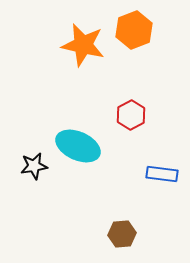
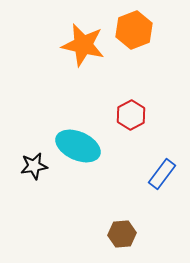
blue rectangle: rotated 60 degrees counterclockwise
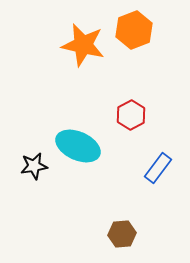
blue rectangle: moved 4 px left, 6 px up
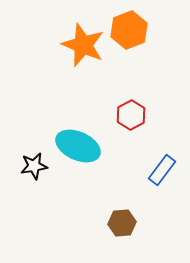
orange hexagon: moved 5 px left
orange star: rotated 9 degrees clockwise
blue rectangle: moved 4 px right, 2 px down
brown hexagon: moved 11 px up
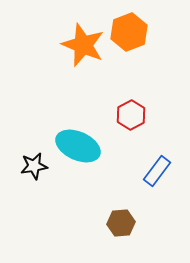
orange hexagon: moved 2 px down
blue rectangle: moved 5 px left, 1 px down
brown hexagon: moved 1 px left
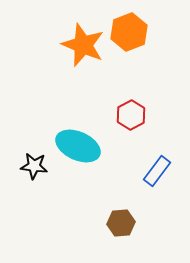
black star: rotated 16 degrees clockwise
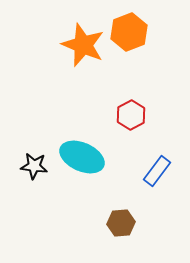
cyan ellipse: moved 4 px right, 11 px down
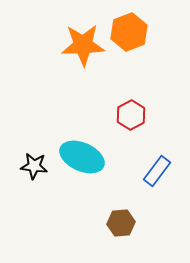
orange star: rotated 24 degrees counterclockwise
